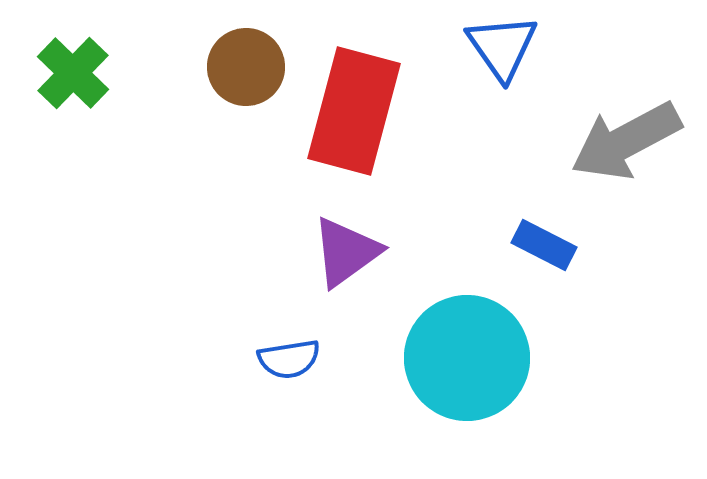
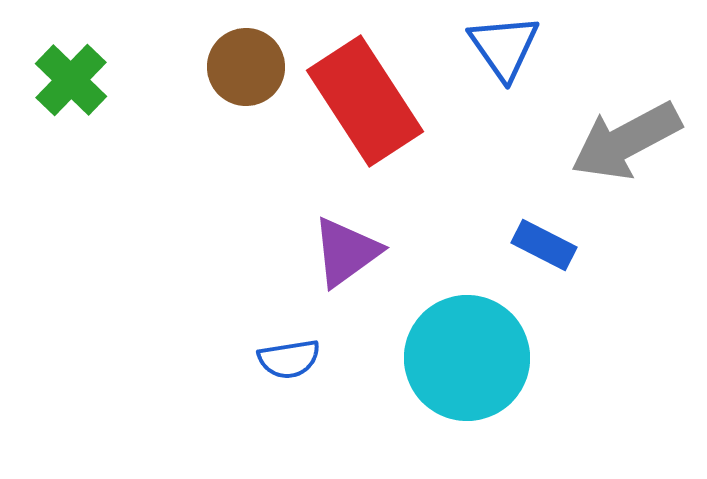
blue triangle: moved 2 px right
green cross: moved 2 px left, 7 px down
red rectangle: moved 11 px right, 10 px up; rotated 48 degrees counterclockwise
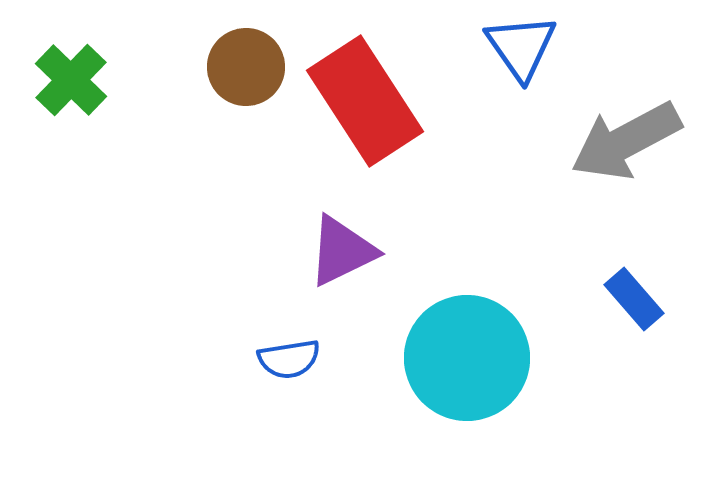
blue triangle: moved 17 px right
blue rectangle: moved 90 px right, 54 px down; rotated 22 degrees clockwise
purple triangle: moved 4 px left, 1 px up; rotated 10 degrees clockwise
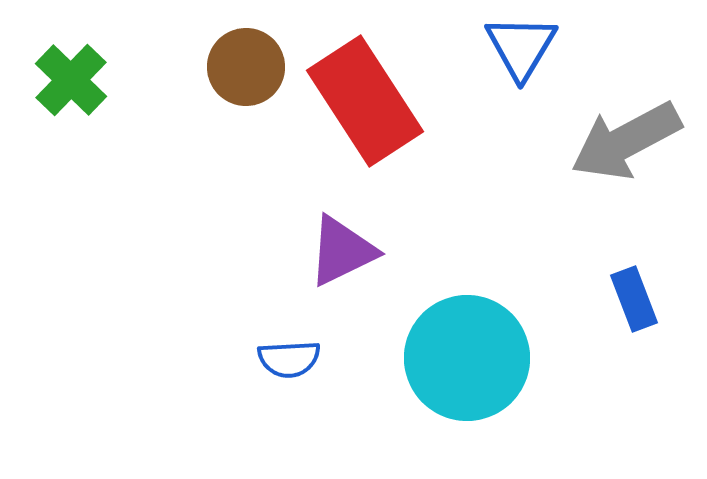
blue triangle: rotated 6 degrees clockwise
blue rectangle: rotated 20 degrees clockwise
blue semicircle: rotated 6 degrees clockwise
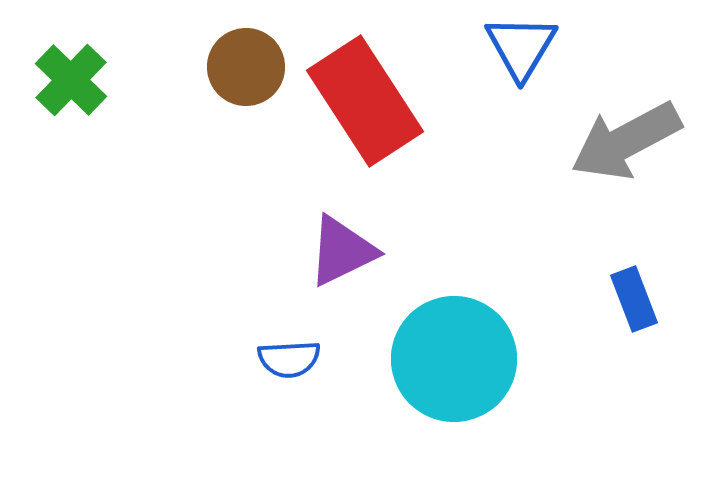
cyan circle: moved 13 px left, 1 px down
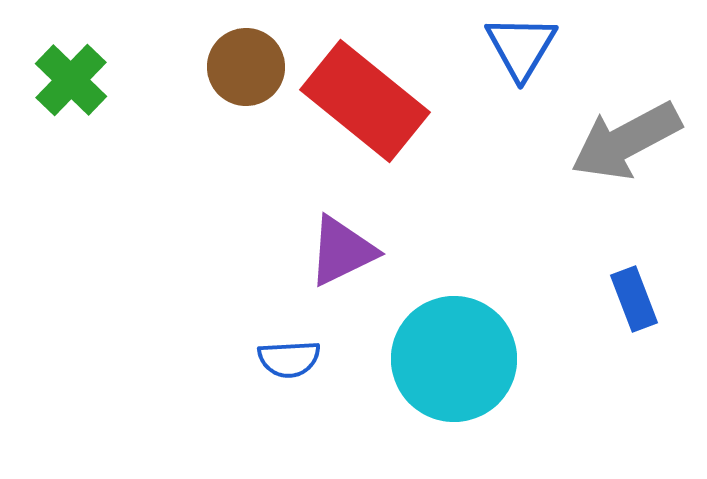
red rectangle: rotated 18 degrees counterclockwise
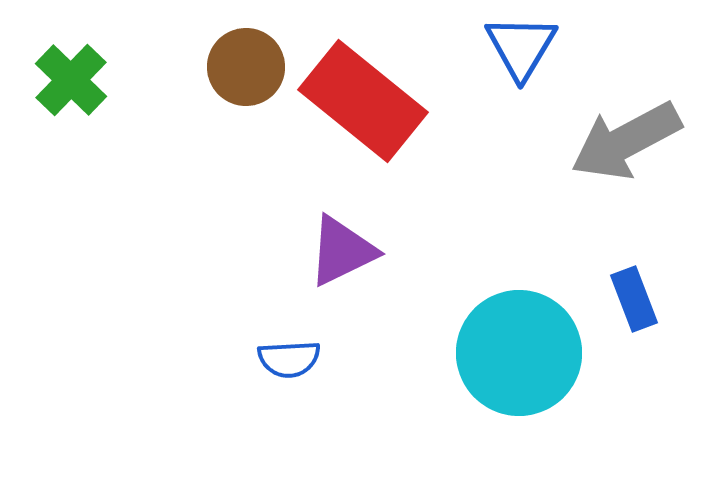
red rectangle: moved 2 px left
cyan circle: moved 65 px right, 6 px up
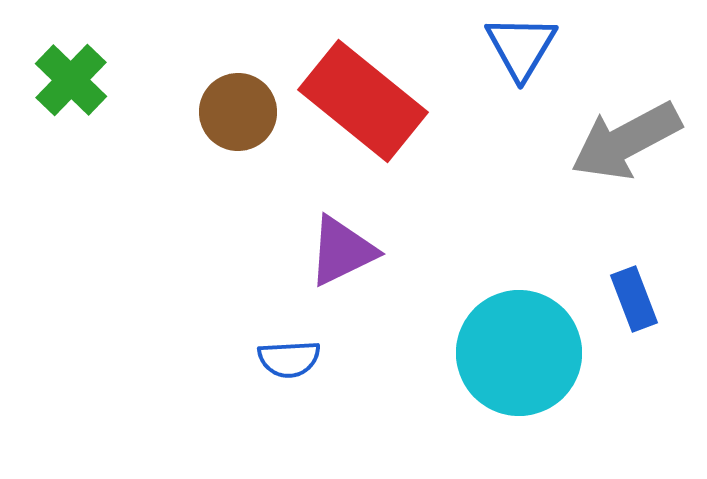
brown circle: moved 8 px left, 45 px down
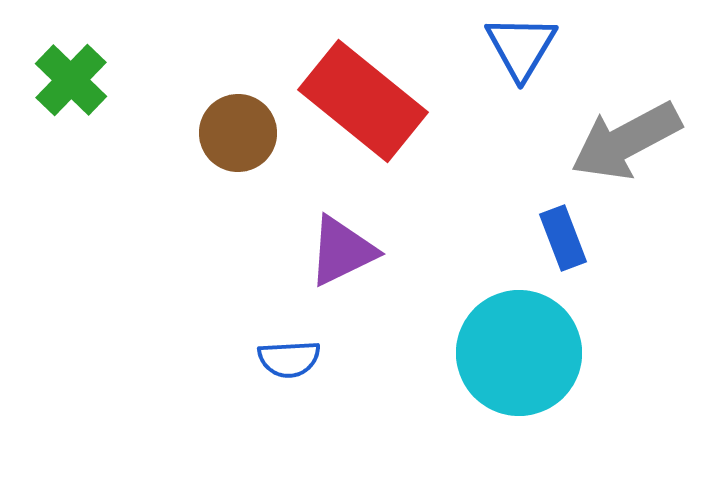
brown circle: moved 21 px down
blue rectangle: moved 71 px left, 61 px up
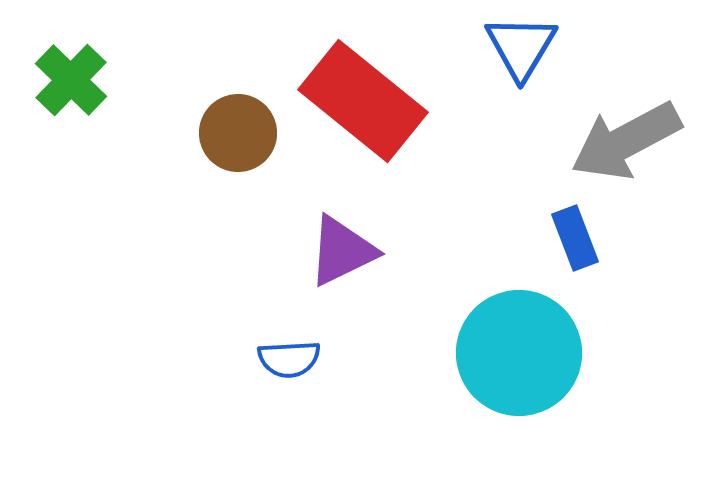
blue rectangle: moved 12 px right
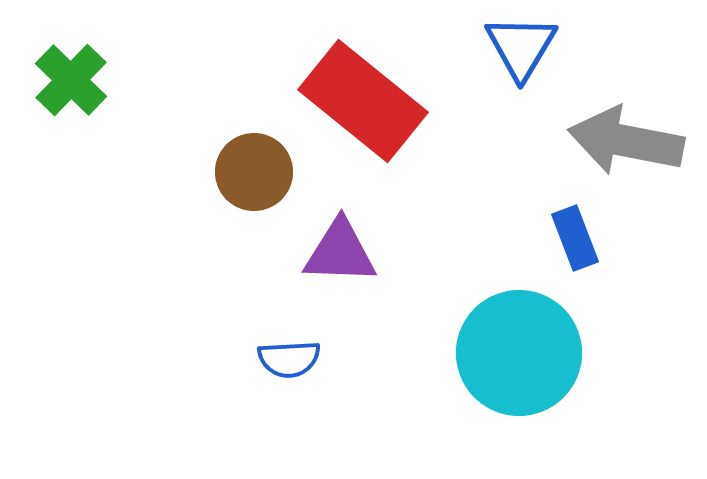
brown circle: moved 16 px right, 39 px down
gray arrow: rotated 39 degrees clockwise
purple triangle: moved 2 px left, 1 px down; rotated 28 degrees clockwise
